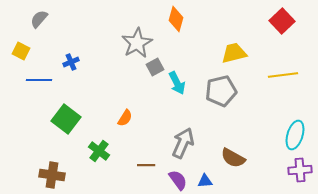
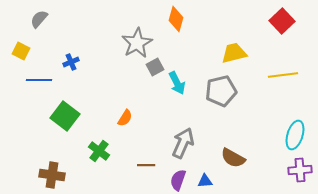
green square: moved 1 px left, 3 px up
purple semicircle: rotated 125 degrees counterclockwise
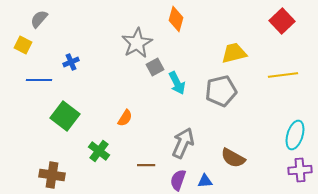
yellow square: moved 2 px right, 6 px up
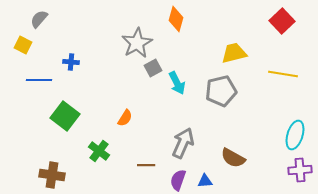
blue cross: rotated 28 degrees clockwise
gray square: moved 2 px left, 1 px down
yellow line: moved 1 px up; rotated 16 degrees clockwise
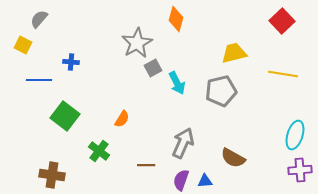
orange semicircle: moved 3 px left, 1 px down
purple semicircle: moved 3 px right
